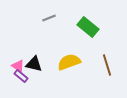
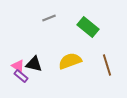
yellow semicircle: moved 1 px right, 1 px up
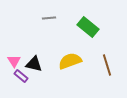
gray line: rotated 16 degrees clockwise
pink triangle: moved 4 px left, 5 px up; rotated 24 degrees clockwise
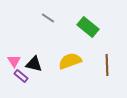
gray line: moved 1 px left; rotated 40 degrees clockwise
brown line: rotated 15 degrees clockwise
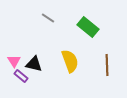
yellow semicircle: rotated 90 degrees clockwise
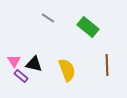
yellow semicircle: moved 3 px left, 9 px down
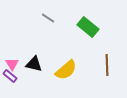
pink triangle: moved 2 px left, 3 px down
yellow semicircle: moved 1 px left; rotated 70 degrees clockwise
purple rectangle: moved 11 px left
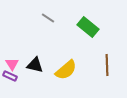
black triangle: moved 1 px right, 1 px down
purple rectangle: rotated 16 degrees counterclockwise
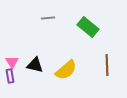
gray line: rotated 40 degrees counterclockwise
pink triangle: moved 2 px up
purple rectangle: rotated 56 degrees clockwise
